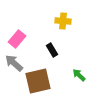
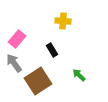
gray arrow: rotated 12 degrees clockwise
brown square: rotated 20 degrees counterclockwise
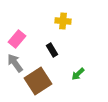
gray arrow: moved 1 px right
green arrow: moved 1 px left, 1 px up; rotated 88 degrees counterclockwise
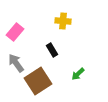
pink rectangle: moved 2 px left, 7 px up
gray arrow: moved 1 px right
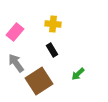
yellow cross: moved 10 px left, 3 px down
brown square: moved 1 px right
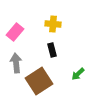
black rectangle: rotated 16 degrees clockwise
gray arrow: rotated 30 degrees clockwise
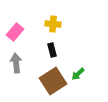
brown square: moved 14 px right
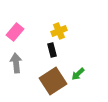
yellow cross: moved 6 px right, 7 px down; rotated 28 degrees counterclockwise
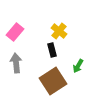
yellow cross: rotated 28 degrees counterclockwise
green arrow: moved 8 px up; rotated 16 degrees counterclockwise
